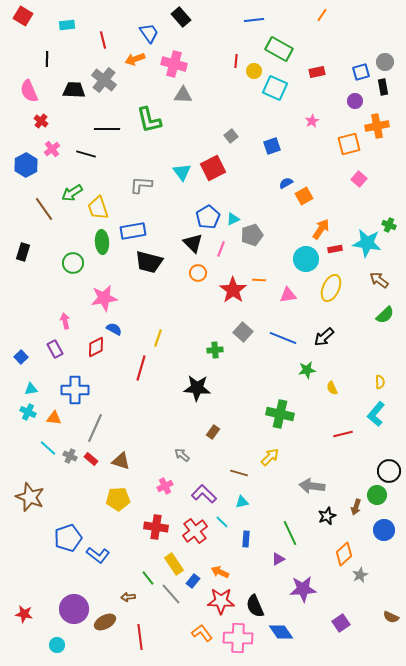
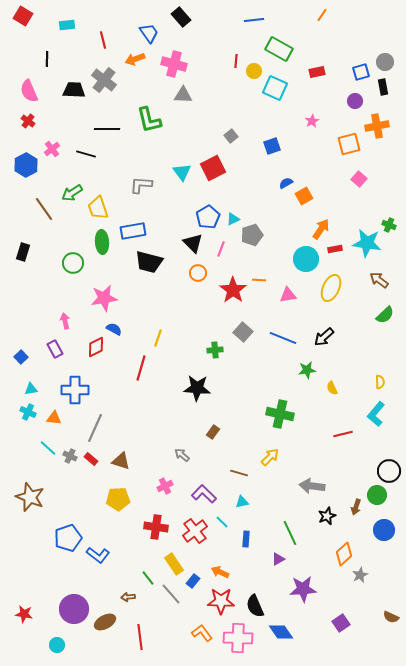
red cross at (41, 121): moved 13 px left
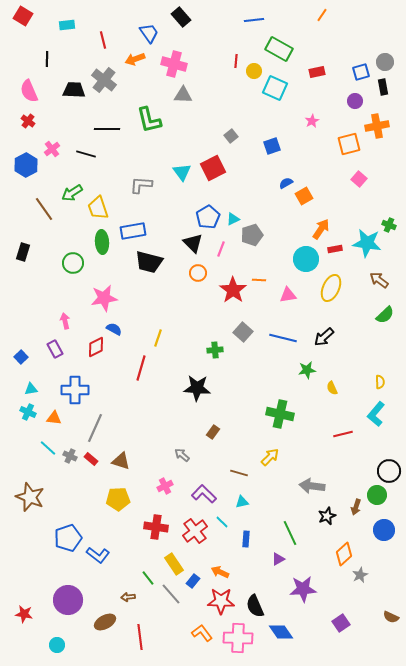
blue line at (283, 338): rotated 8 degrees counterclockwise
purple circle at (74, 609): moved 6 px left, 9 px up
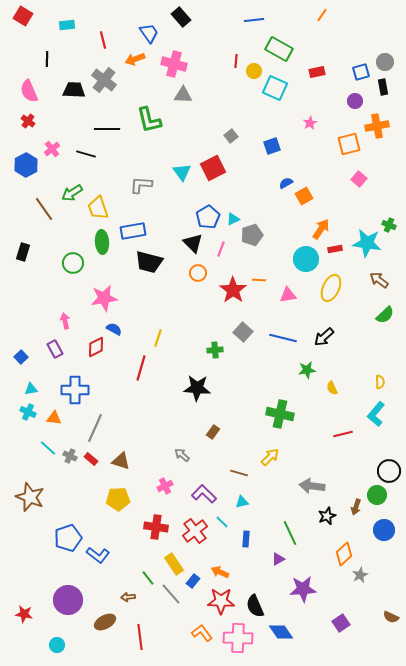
pink star at (312, 121): moved 2 px left, 2 px down
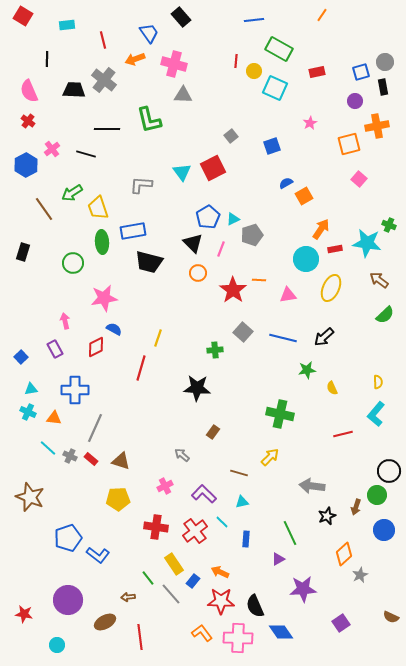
yellow semicircle at (380, 382): moved 2 px left
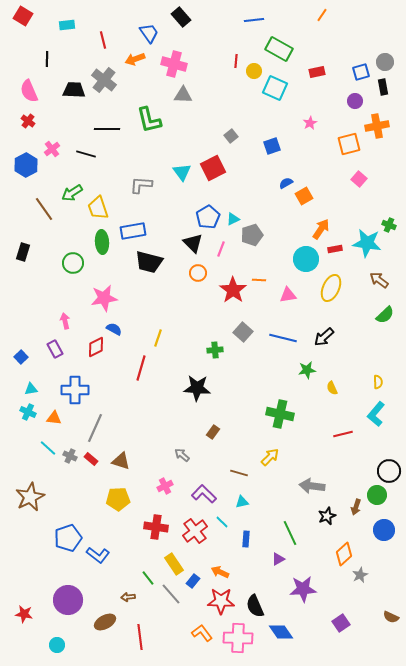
brown star at (30, 497): rotated 24 degrees clockwise
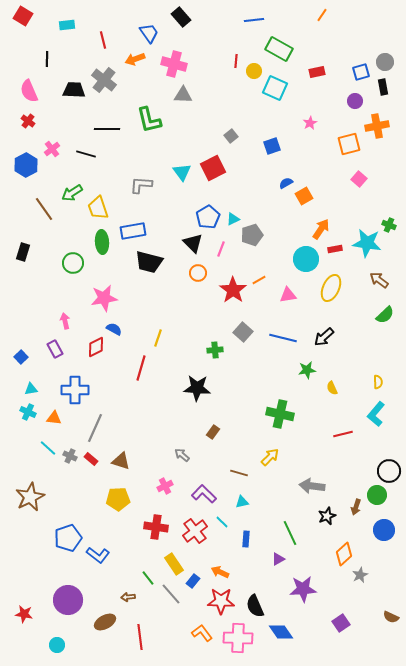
orange line at (259, 280): rotated 32 degrees counterclockwise
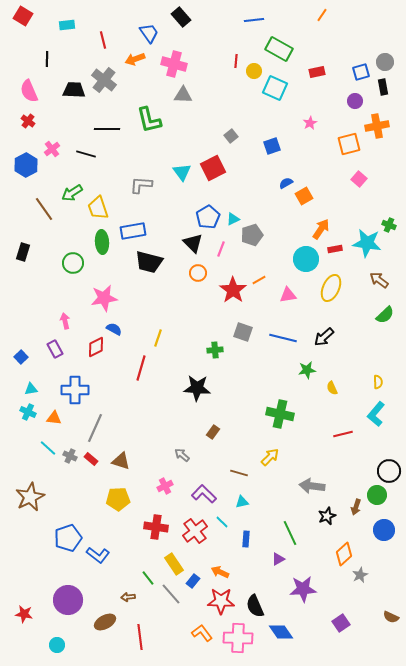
gray square at (243, 332): rotated 24 degrees counterclockwise
